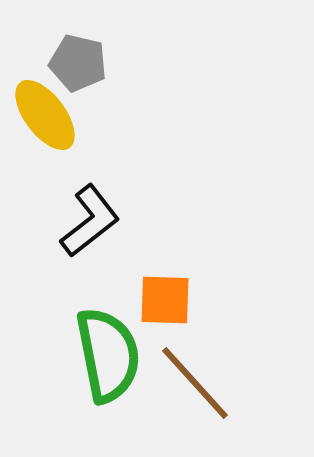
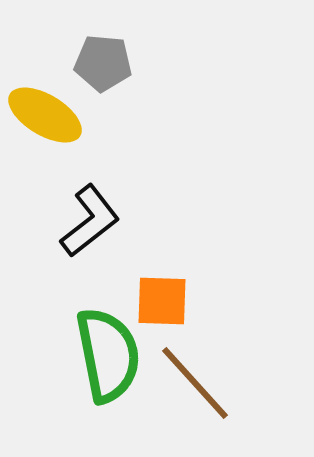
gray pentagon: moved 25 px right; rotated 8 degrees counterclockwise
yellow ellipse: rotated 22 degrees counterclockwise
orange square: moved 3 px left, 1 px down
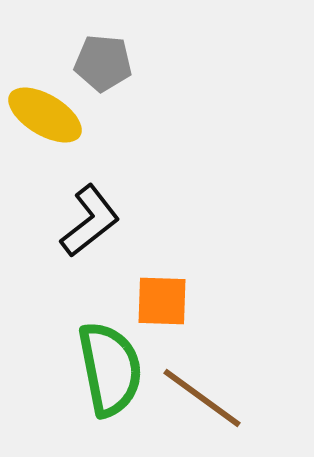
green semicircle: moved 2 px right, 14 px down
brown line: moved 7 px right, 15 px down; rotated 12 degrees counterclockwise
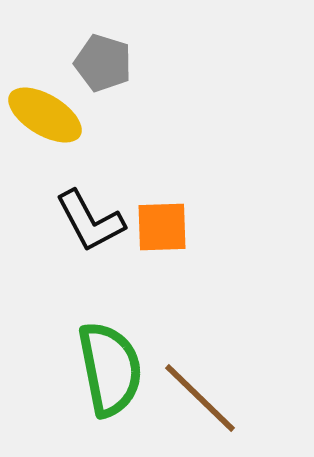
gray pentagon: rotated 12 degrees clockwise
black L-shape: rotated 100 degrees clockwise
orange square: moved 74 px up; rotated 4 degrees counterclockwise
brown line: moved 2 px left; rotated 8 degrees clockwise
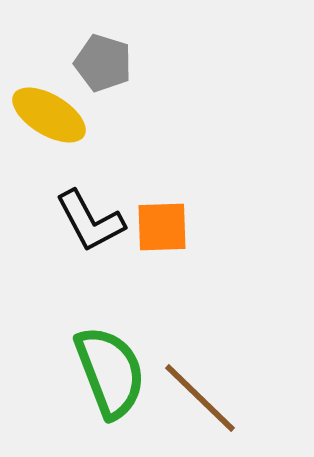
yellow ellipse: moved 4 px right
green semicircle: moved 3 px down; rotated 10 degrees counterclockwise
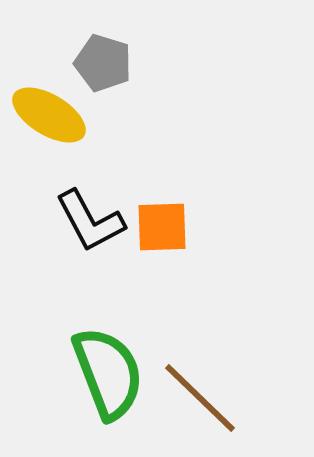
green semicircle: moved 2 px left, 1 px down
